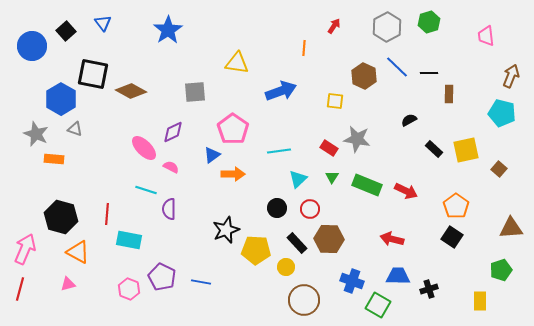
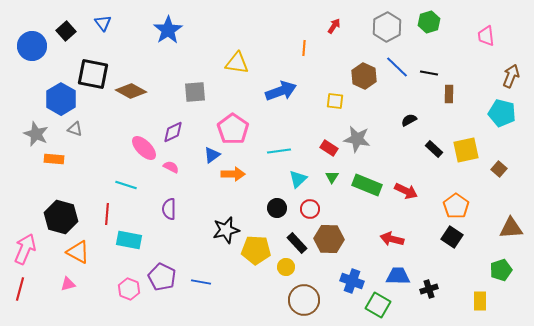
black line at (429, 73): rotated 12 degrees clockwise
cyan line at (146, 190): moved 20 px left, 5 px up
black star at (226, 230): rotated 8 degrees clockwise
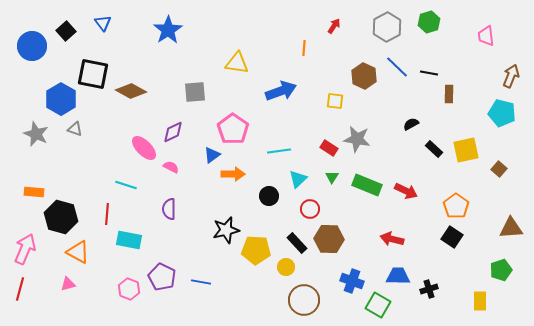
black semicircle at (409, 120): moved 2 px right, 4 px down
orange rectangle at (54, 159): moved 20 px left, 33 px down
black circle at (277, 208): moved 8 px left, 12 px up
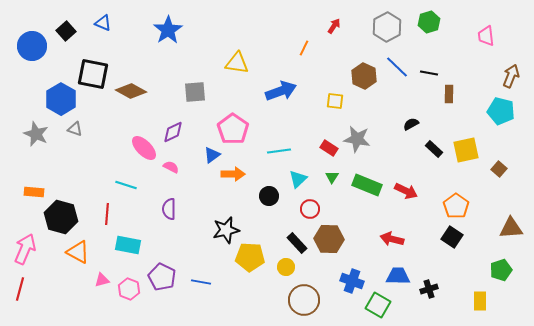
blue triangle at (103, 23): rotated 30 degrees counterclockwise
orange line at (304, 48): rotated 21 degrees clockwise
cyan pentagon at (502, 113): moved 1 px left, 2 px up
cyan rectangle at (129, 240): moved 1 px left, 5 px down
yellow pentagon at (256, 250): moved 6 px left, 7 px down
pink triangle at (68, 284): moved 34 px right, 4 px up
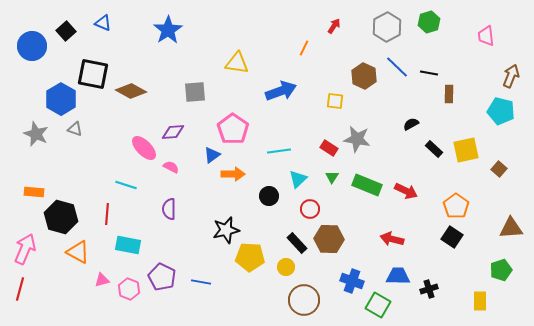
purple diamond at (173, 132): rotated 20 degrees clockwise
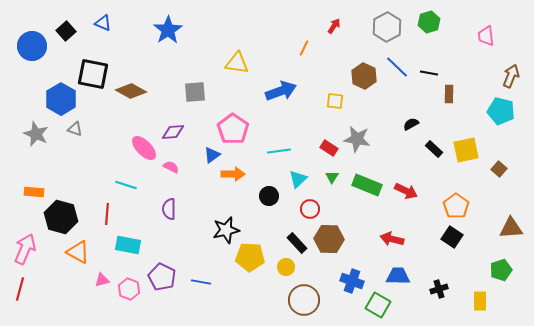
black cross at (429, 289): moved 10 px right
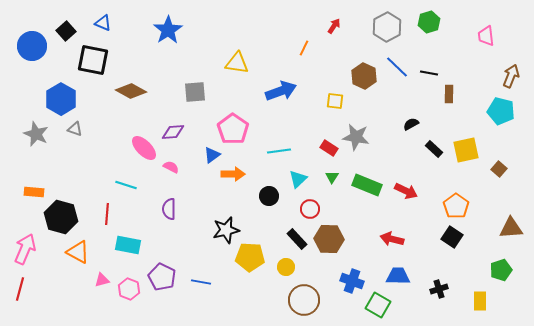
black square at (93, 74): moved 14 px up
gray star at (357, 139): moved 1 px left, 2 px up
black rectangle at (297, 243): moved 4 px up
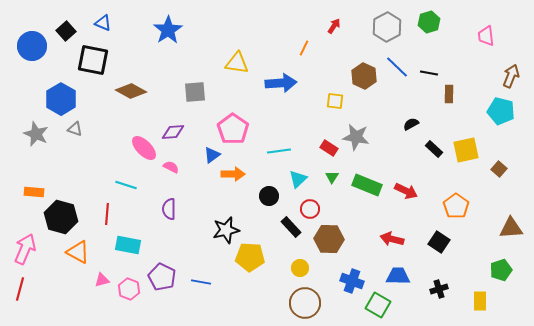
blue arrow at (281, 91): moved 8 px up; rotated 16 degrees clockwise
black square at (452, 237): moved 13 px left, 5 px down
black rectangle at (297, 239): moved 6 px left, 12 px up
yellow circle at (286, 267): moved 14 px right, 1 px down
brown circle at (304, 300): moved 1 px right, 3 px down
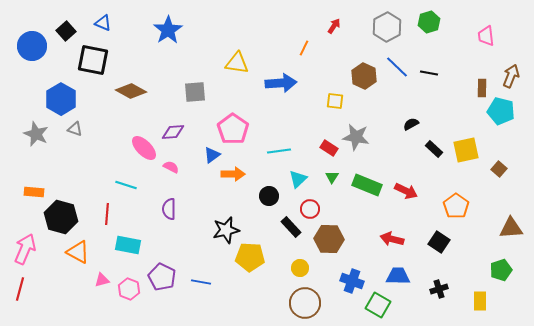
brown rectangle at (449, 94): moved 33 px right, 6 px up
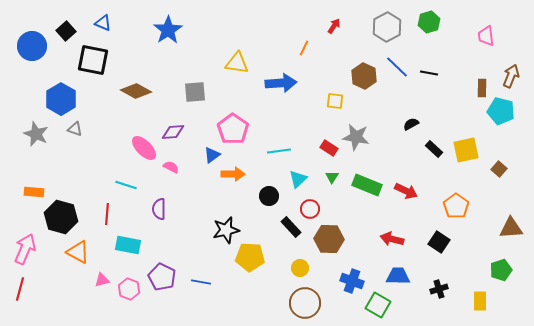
brown diamond at (131, 91): moved 5 px right
purple semicircle at (169, 209): moved 10 px left
